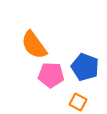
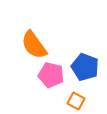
pink pentagon: rotated 10 degrees clockwise
orange square: moved 2 px left, 1 px up
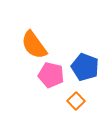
orange square: rotated 18 degrees clockwise
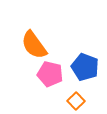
pink pentagon: moved 1 px left, 1 px up
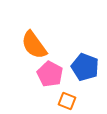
pink pentagon: rotated 15 degrees clockwise
orange square: moved 9 px left; rotated 24 degrees counterclockwise
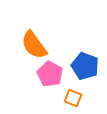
blue pentagon: moved 1 px up
orange square: moved 6 px right, 3 px up
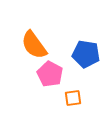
blue pentagon: moved 1 px right, 12 px up; rotated 12 degrees counterclockwise
orange square: rotated 30 degrees counterclockwise
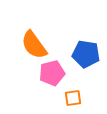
pink pentagon: moved 2 px right, 1 px up; rotated 30 degrees clockwise
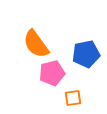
orange semicircle: moved 2 px right, 1 px up
blue pentagon: rotated 20 degrees counterclockwise
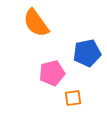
orange semicircle: moved 21 px up
blue pentagon: moved 1 px right, 1 px up
